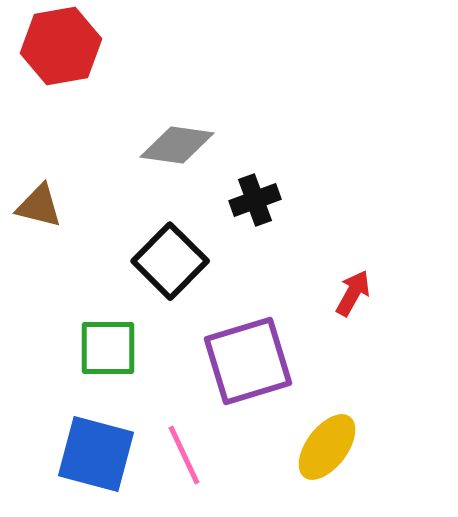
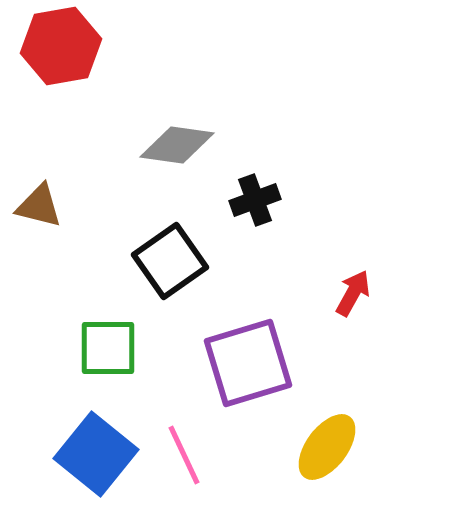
black square: rotated 10 degrees clockwise
purple square: moved 2 px down
blue square: rotated 24 degrees clockwise
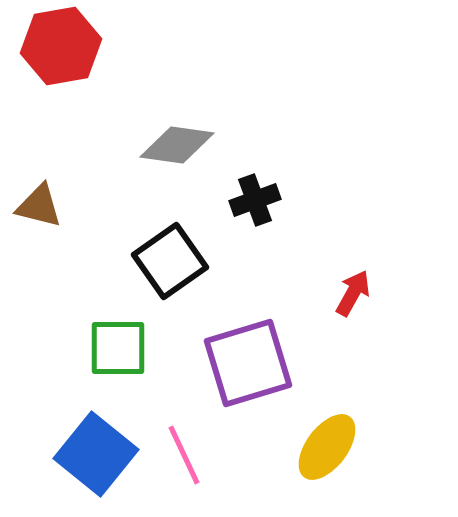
green square: moved 10 px right
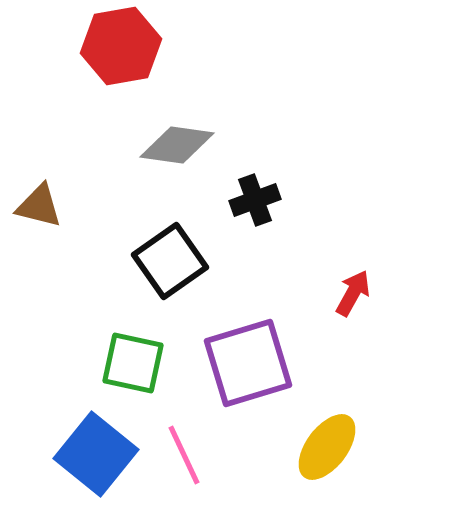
red hexagon: moved 60 px right
green square: moved 15 px right, 15 px down; rotated 12 degrees clockwise
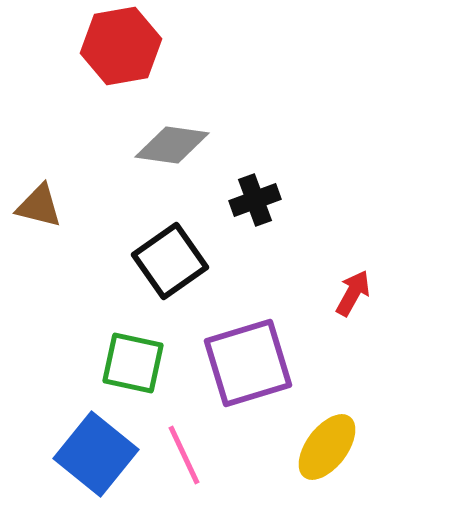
gray diamond: moved 5 px left
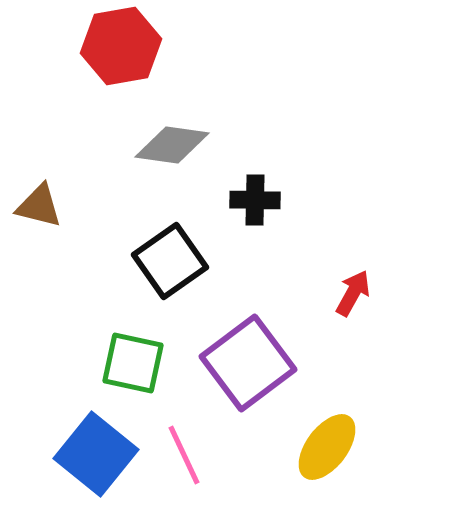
black cross: rotated 21 degrees clockwise
purple square: rotated 20 degrees counterclockwise
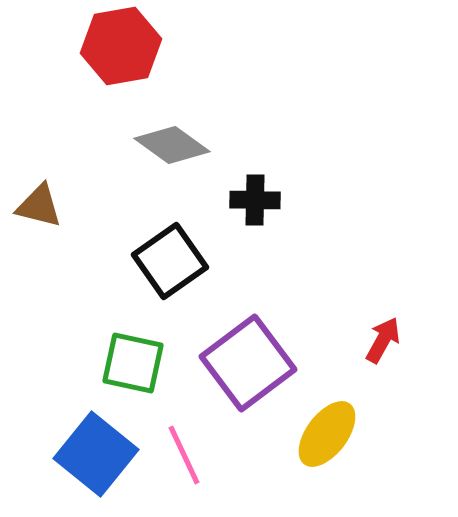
gray diamond: rotated 28 degrees clockwise
red arrow: moved 30 px right, 47 px down
yellow ellipse: moved 13 px up
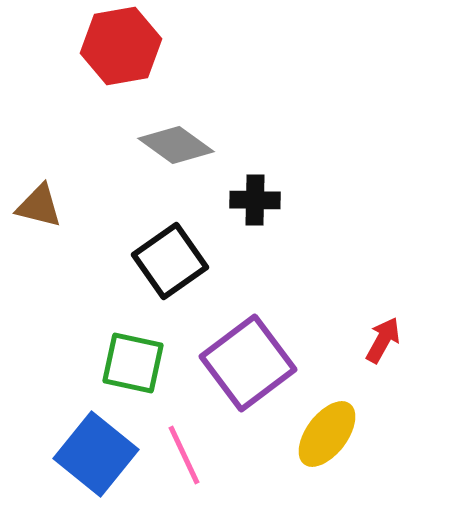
gray diamond: moved 4 px right
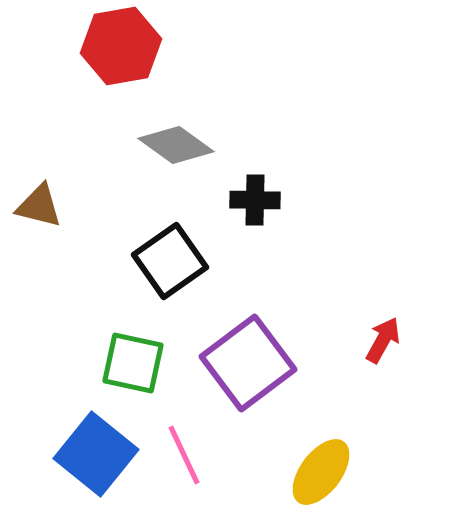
yellow ellipse: moved 6 px left, 38 px down
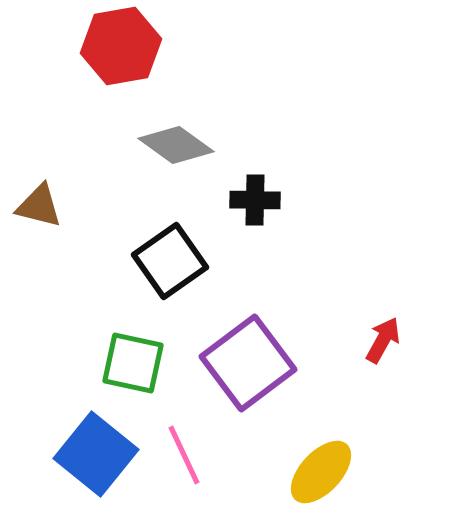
yellow ellipse: rotated 6 degrees clockwise
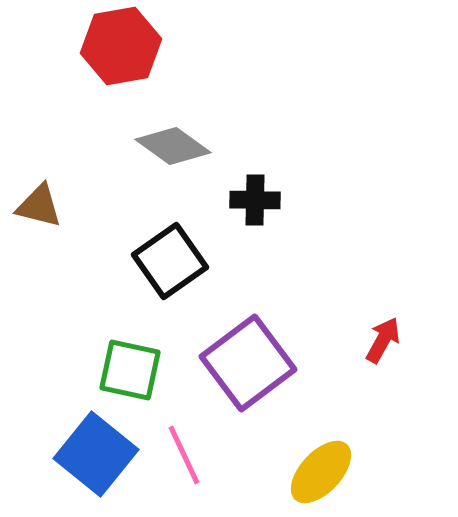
gray diamond: moved 3 px left, 1 px down
green square: moved 3 px left, 7 px down
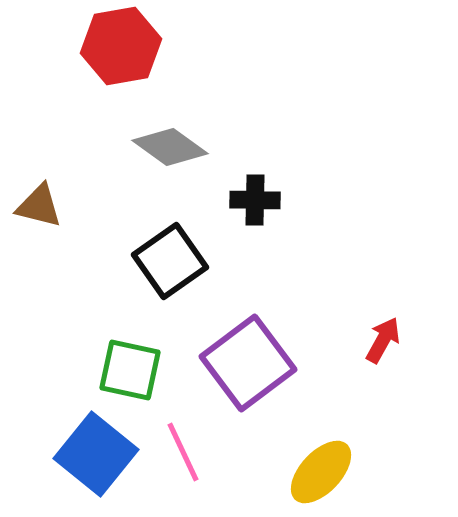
gray diamond: moved 3 px left, 1 px down
pink line: moved 1 px left, 3 px up
